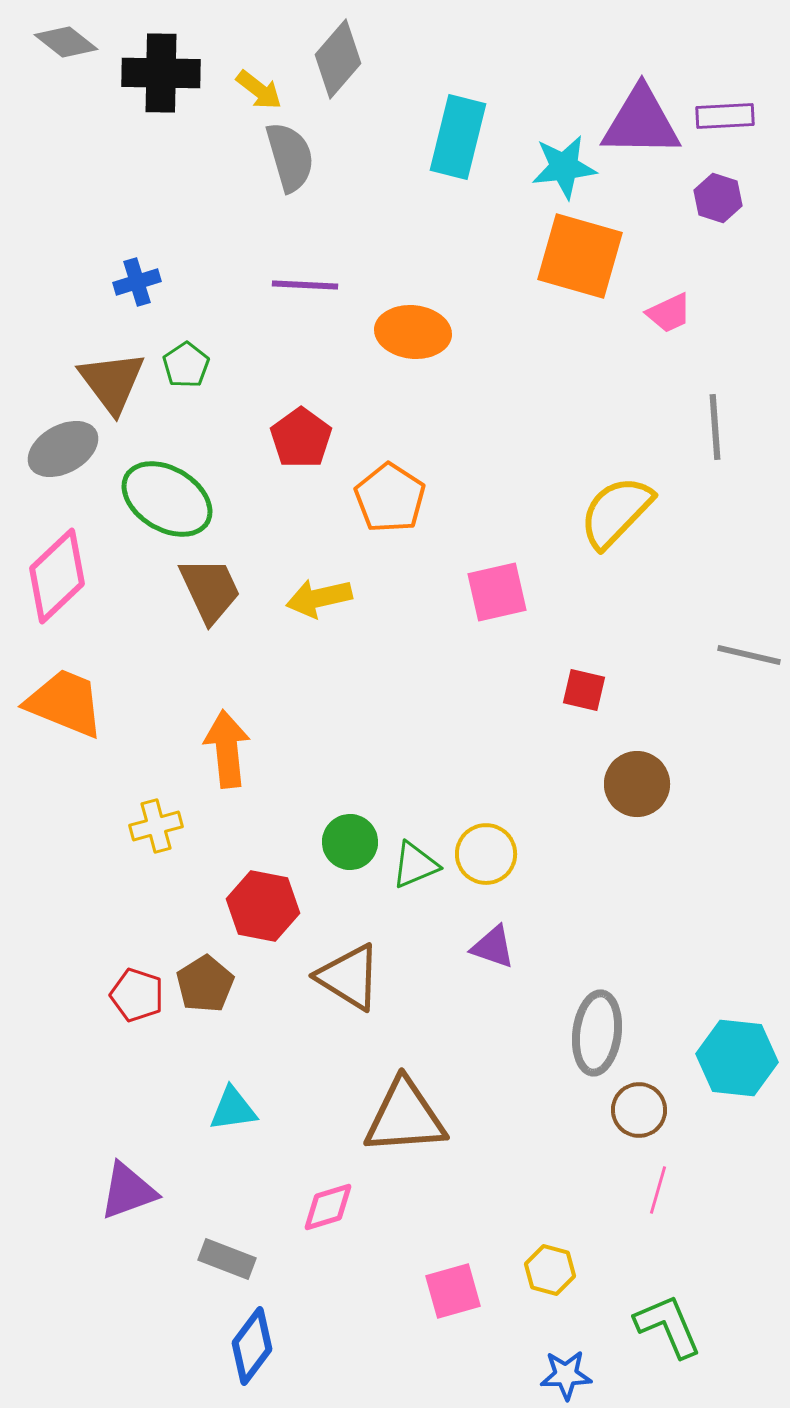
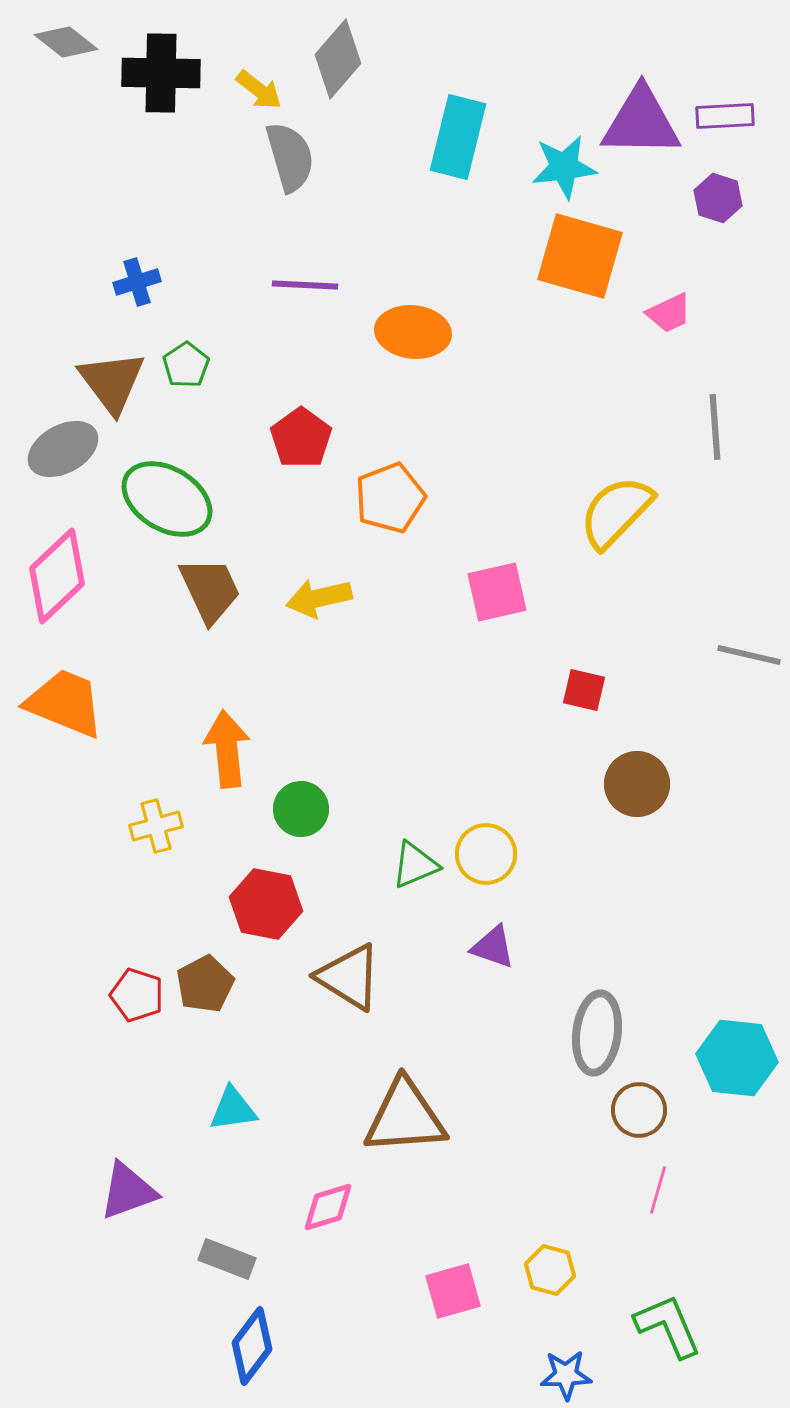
orange pentagon at (390, 498): rotated 18 degrees clockwise
green circle at (350, 842): moved 49 px left, 33 px up
red hexagon at (263, 906): moved 3 px right, 2 px up
brown pentagon at (205, 984): rotated 4 degrees clockwise
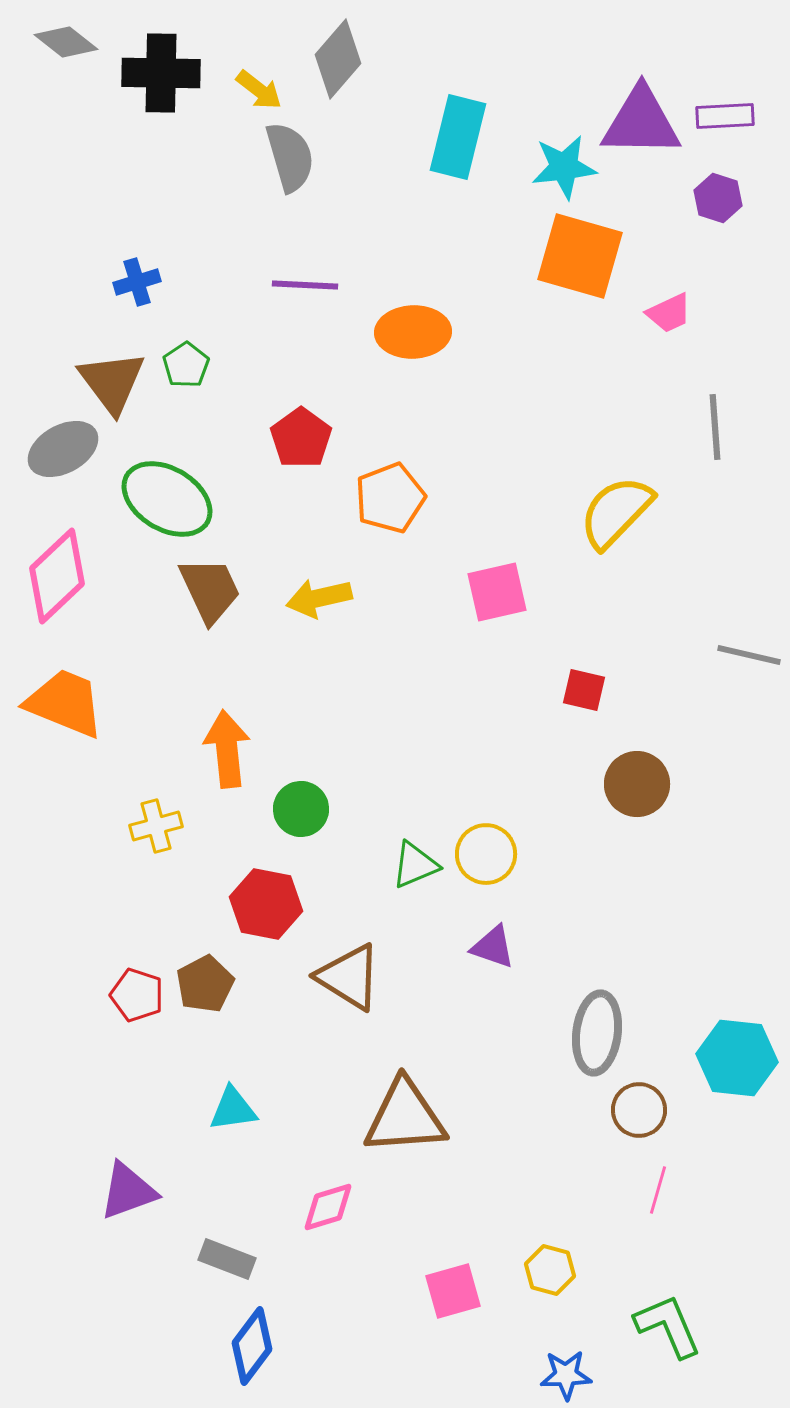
orange ellipse at (413, 332): rotated 8 degrees counterclockwise
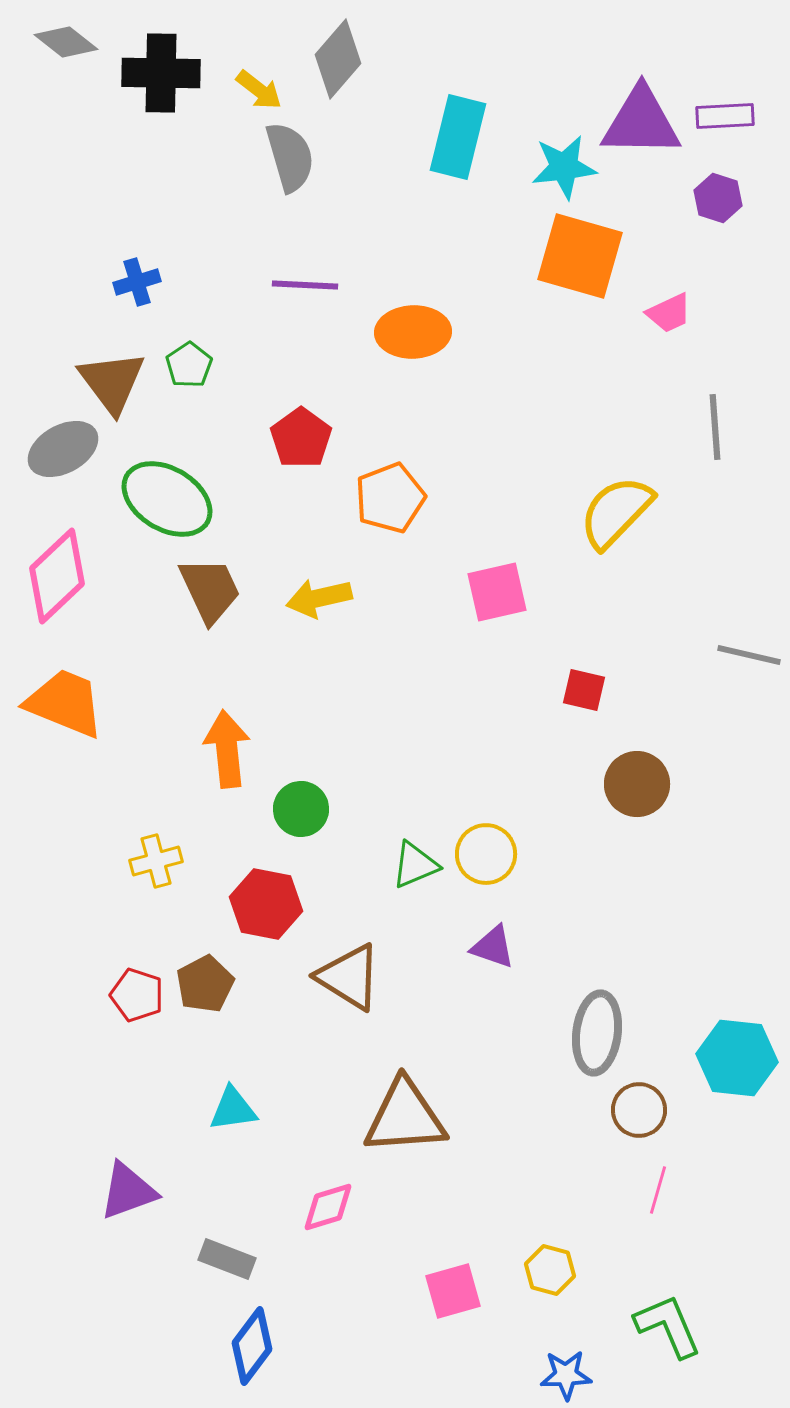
green pentagon at (186, 365): moved 3 px right
yellow cross at (156, 826): moved 35 px down
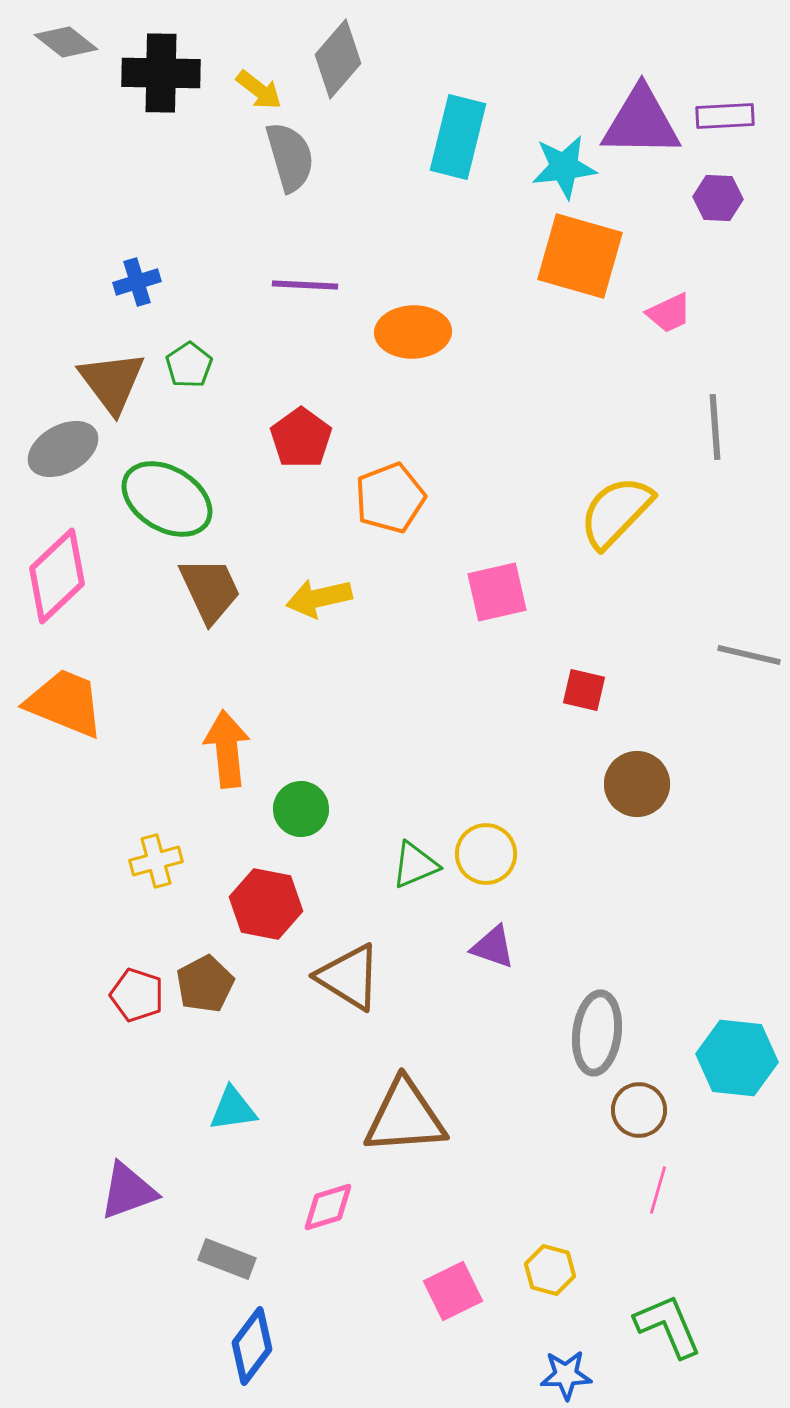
purple hexagon at (718, 198): rotated 15 degrees counterclockwise
pink square at (453, 1291): rotated 10 degrees counterclockwise
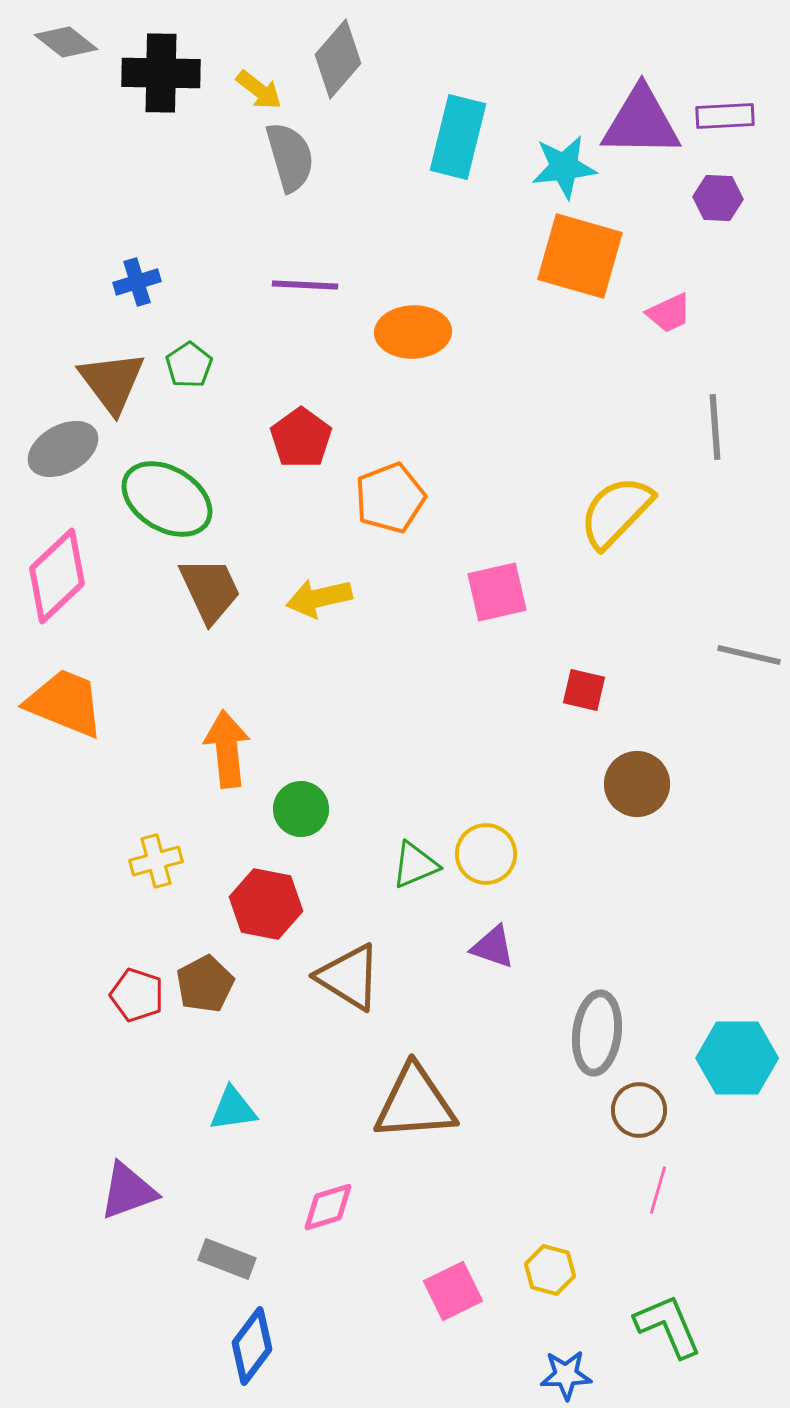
cyan hexagon at (737, 1058): rotated 6 degrees counterclockwise
brown triangle at (405, 1117): moved 10 px right, 14 px up
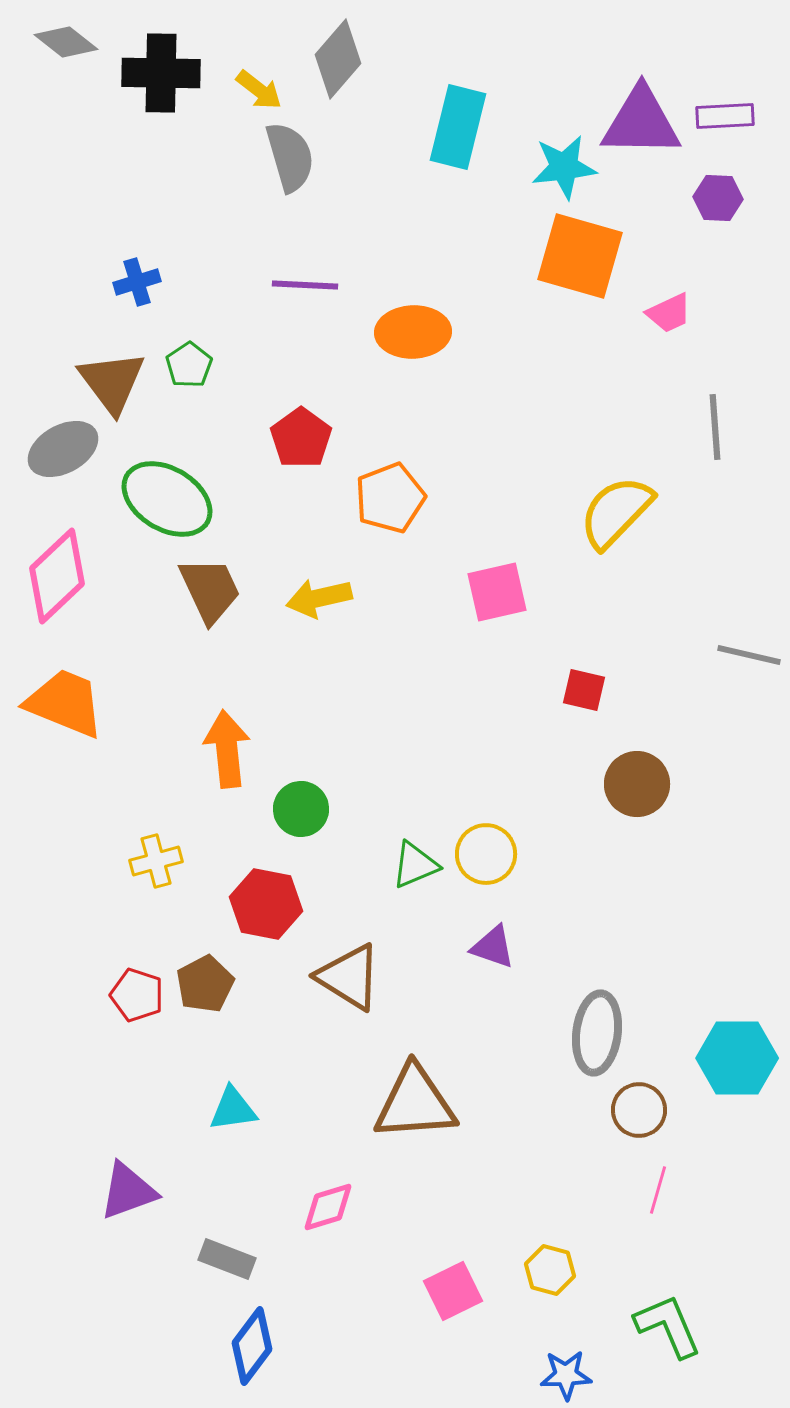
cyan rectangle at (458, 137): moved 10 px up
